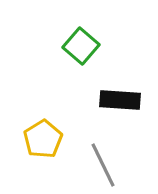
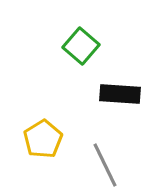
black rectangle: moved 6 px up
gray line: moved 2 px right
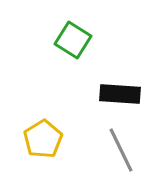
green square: moved 8 px left, 6 px up; rotated 9 degrees counterclockwise
gray line: moved 16 px right, 15 px up
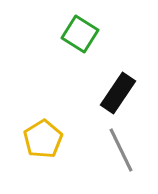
green square: moved 7 px right, 6 px up
black rectangle: moved 2 px left, 1 px up; rotated 60 degrees counterclockwise
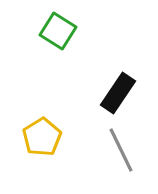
green square: moved 22 px left, 3 px up
yellow pentagon: moved 1 px left, 2 px up
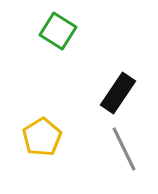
gray line: moved 3 px right, 1 px up
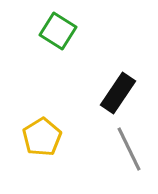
gray line: moved 5 px right
